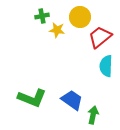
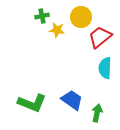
yellow circle: moved 1 px right
cyan semicircle: moved 1 px left, 2 px down
green L-shape: moved 5 px down
green arrow: moved 4 px right, 2 px up
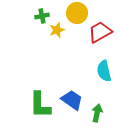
yellow circle: moved 4 px left, 4 px up
yellow star: rotated 28 degrees counterclockwise
red trapezoid: moved 5 px up; rotated 10 degrees clockwise
cyan semicircle: moved 1 px left, 3 px down; rotated 15 degrees counterclockwise
green L-shape: moved 8 px right, 2 px down; rotated 68 degrees clockwise
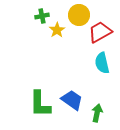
yellow circle: moved 2 px right, 2 px down
yellow star: rotated 14 degrees counterclockwise
cyan semicircle: moved 2 px left, 8 px up
green L-shape: moved 1 px up
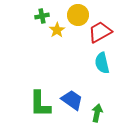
yellow circle: moved 1 px left
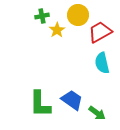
green arrow: rotated 114 degrees clockwise
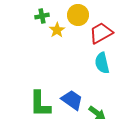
red trapezoid: moved 1 px right, 1 px down
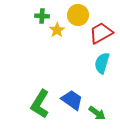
green cross: rotated 16 degrees clockwise
cyan semicircle: rotated 30 degrees clockwise
green L-shape: rotated 32 degrees clockwise
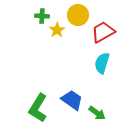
red trapezoid: moved 2 px right, 1 px up
green L-shape: moved 2 px left, 4 px down
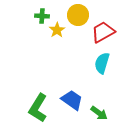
green arrow: moved 2 px right
